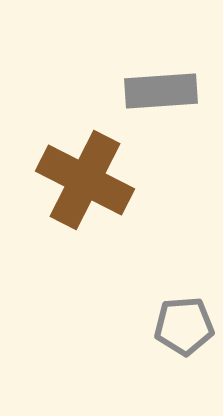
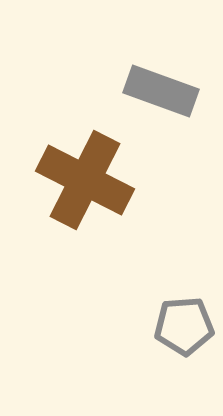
gray rectangle: rotated 24 degrees clockwise
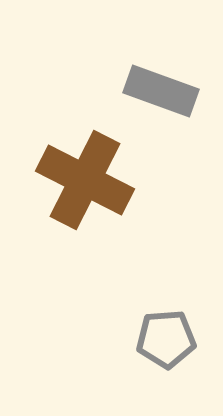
gray pentagon: moved 18 px left, 13 px down
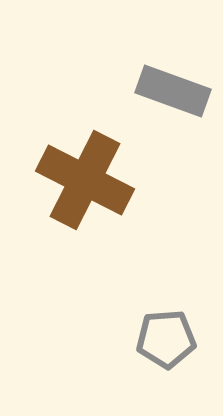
gray rectangle: moved 12 px right
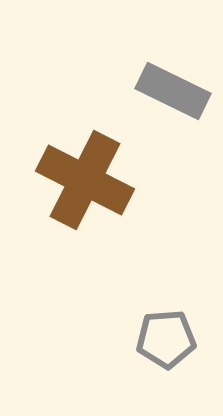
gray rectangle: rotated 6 degrees clockwise
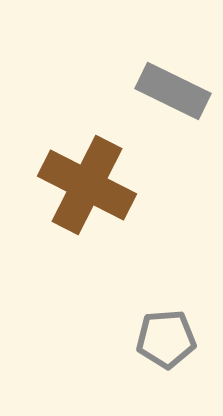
brown cross: moved 2 px right, 5 px down
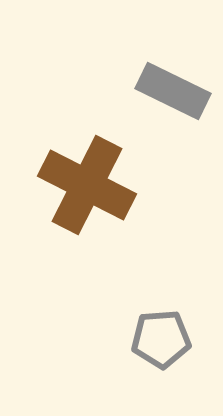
gray pentagon: moved 5 px left
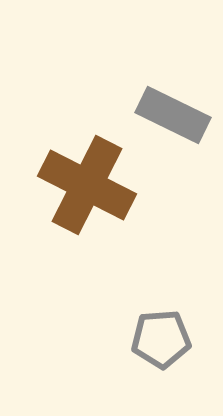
gray rectangle: moved 24 px down
